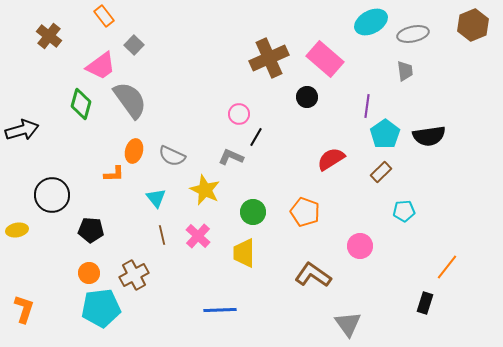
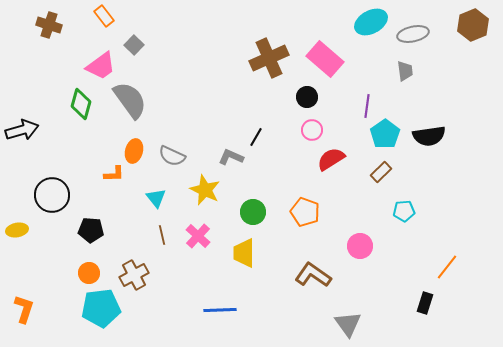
brown cross at (49, 36): moved 11 px up; rotated 20 degrees counterclockwise
pink circle at (239, 114): moved 73 px right, 16 px down
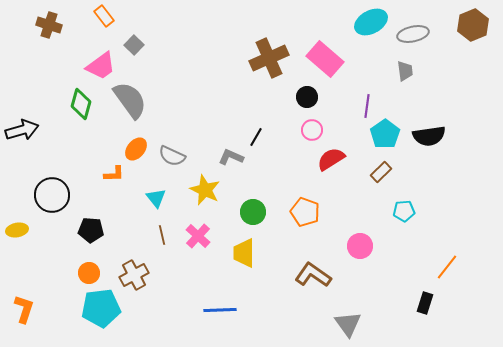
orange ellipse at (134, 151): moved 2 px right, 2 px up; rotated 25 degrees clockwise
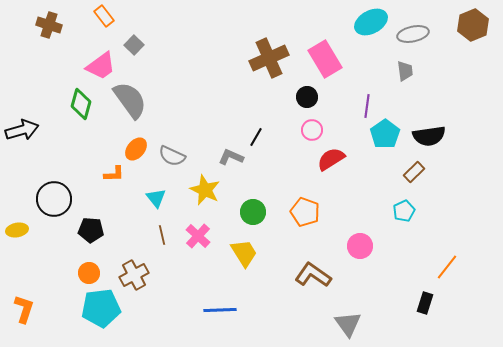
pink rectangle at (325, 59): rotated 18 degrees clockwise
brown rectangle at (381, 172): moved 33 px right
black circle at (52, 195): moved 2 px right, 4 px down
cyan pentagon at (404, 211): rotated 20 degrees counterclockwise
yellow trapezoid at (244, 253): rotated 148 degrees clockwise
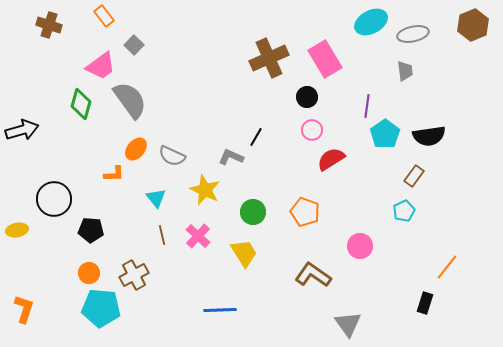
brown rectangle at (414, 172): moved 4 px down; rotated 10 degrees counterclockwise
cyan pentagon at (101, 308): rotated 12 degrees clockwise
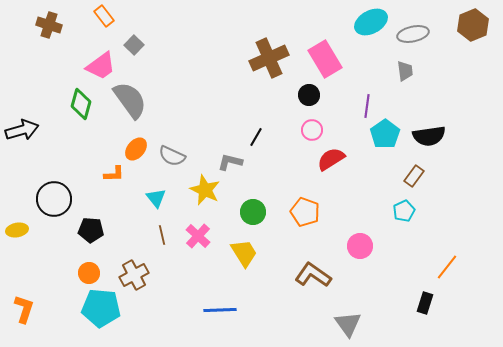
black circle at (307, 97): moved 2 px right, 2 px up
gray L-shape at (231, 157): moved 1 px left, 5 px down; rotated 10 degrees counterclockwise
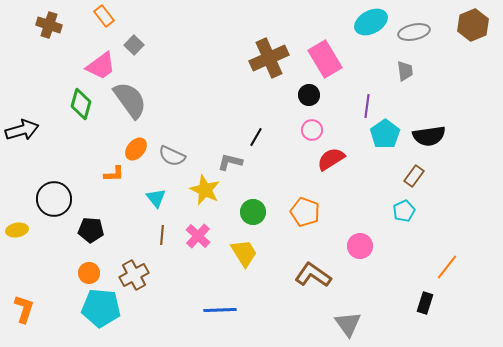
gray ellipse at (413, 34): moved 1 px right, 2 px up
brown line at (162, 235): rotated 18 degrees clockwise
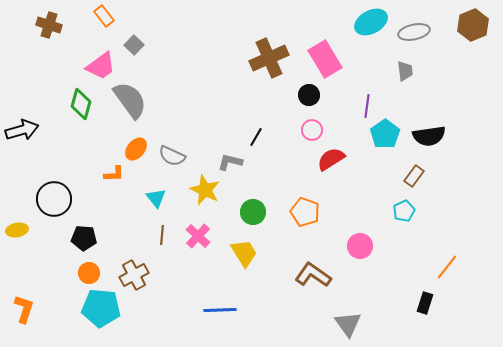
black pentagon at (91, 230): moved 7 px left, 8 px down
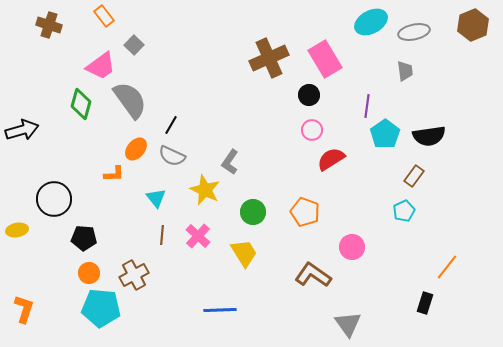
black line at (256, 137): moved 85 px left, 12 px up
gray L-shape at (230, 162): rotated 70 degrees counterclockwise
pink circle at (360, 246): moved 8 px left, 1 px down
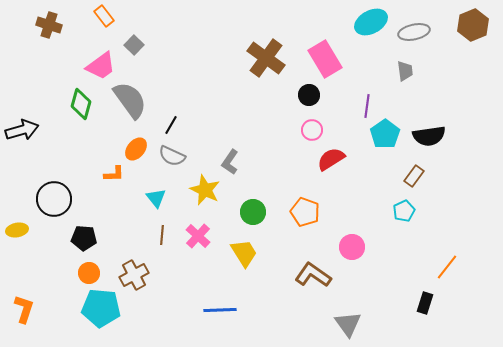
brown cross at (269, 58): moved 3 px left; rotated 30 degrees counterclockwise
